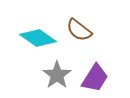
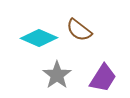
cyan diamond: moved 1 px right; rotated 12 degrees counterclockwise
purple trapezoid: moved 8 px right
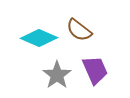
purple trapezoid: moved 8 px left, 8 px up; rotated 56 degrees counterclockwise
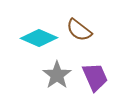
purple trapezoid: moved 7 px down
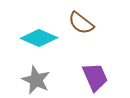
brown semicircle: moved 2 px right, 7 px up
gray star: moved 21 px left, 5 px down; rotated 12 degrees counterclockwise
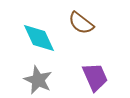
cyan diamond: rotated 42 degrees clockwise
gray star: moved 2 px right
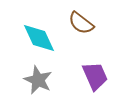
purple trapezoid: moved 1 px up
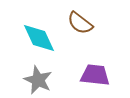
brown semicircle: moved 1 px left
purple trapezoid: moved 1 px up; rotated 60 degrees counterclockwise
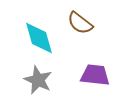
cyan diamond: rotated 9 degrees clockwise
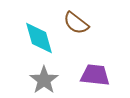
brown semicircle: moved 4 px left
gray star: moved 6 px right; rotated 12 degrees clockwise
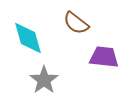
cyan diamond: moved 11 px left
purple trapezoid: moved 9 px right, 18 px up
